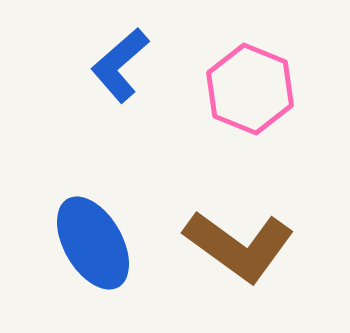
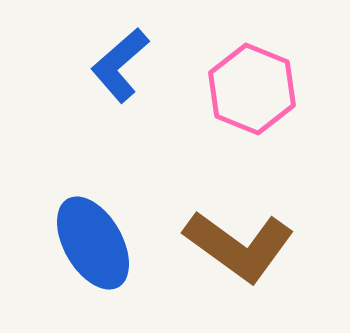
pink hexagon: moved 2 px right
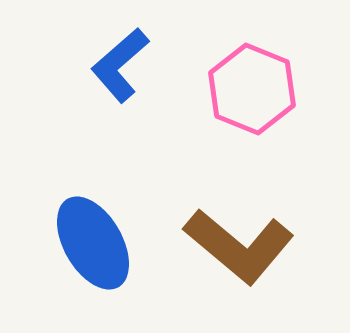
brown L-shape: rotated 4 degrees clockwise
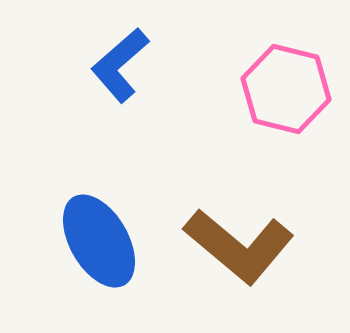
pink hexagon: moved 34 px right; rotated 8 degrees counterclockwise
blue ellipse: moved 6 px right, 2 px up
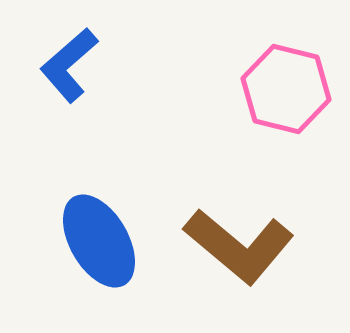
blue L-shape: moved 51 px left
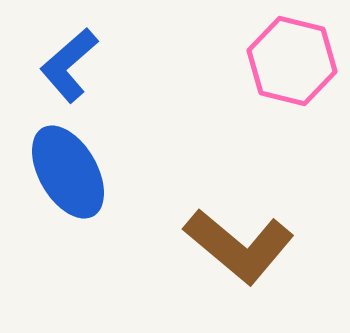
pink hexagon: moved 6 px right, 28 px up
blue ellipse: moved 31 px left, 69 px up
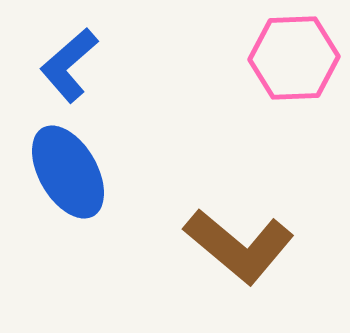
pink hexagon: moved 2 px right, 3 px up; rotated 16 degrees counterclockwise
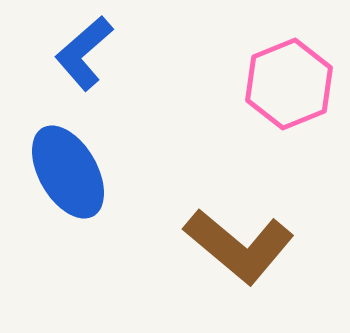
pink hexagon: moved 5 px left, 26 px down; rotated 20 degrees counterclockwise
blue L-shape: moved 15 px right, 12 px up
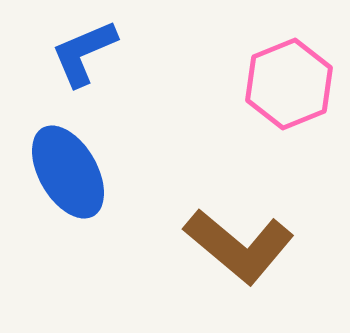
blue L-shape: rotated 18 degrees clockwise
